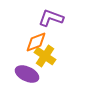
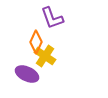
purple L-shape: moved 1 px right; rotated 130 degrees counterclockwise
orange diamond: rotated 45 degrees counterclockwise
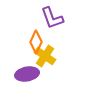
purple ellipse: rotated 35 degrees counterclockwise
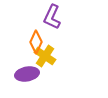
purple L-shape: moved 1 px up; rotated 45 degrees clockwise
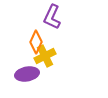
yellow cross: rotated 30 degrees clockwise
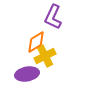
purple L-shape: moved 1 px right
orange diamond: rotated 35 degrees clockwise
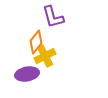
purple L-shape: rotated 40 degrees counterclockwise
orange diamond: rotated 20 degrees counterclockwise
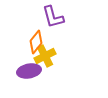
purple ellipse: moved 2 px right, 3 px up
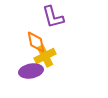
orange diamond: rotated 50 degrees counterclockwise
purple ellipse: moved 2 px right
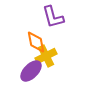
yellow cross: moved 1 px right
purple ellipse: rotated 35 degrees counterclockwise
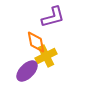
purple L-shape: rotated 90 degrees counterclockwise
purple ellipse: moved 4 px left
